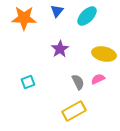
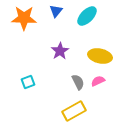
blue triangle: moved 1 px left
purple star: moved 2 px down
yellow ellipse: moved 4 px left, 2 px down
pink semicircle: moved 2 px down
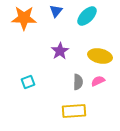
gray semicircle: rotated 28 degrees clockwise
yellow rectangle: rotated 25 degrees clockwise
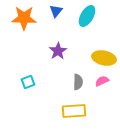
cyan ellipse: rotated 15 degrees counterclockwise
purple star: moved 2 px left
yellow ellipse: moved 4 px right, 2 px down
pink semicircle: moved 4 px right
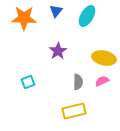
yellow rectangle: rotated 10 degrees counterclockwise
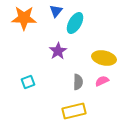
cyan ellipse: moved 12 px left, 7 px down
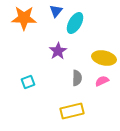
gray semicircle: moved 1 px left, 4 px up
yellow rectangle: moved 2 px left
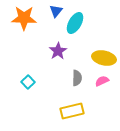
cyan square: rotated 24 degrees counterclockwise
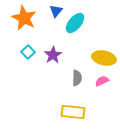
orange star: rotated 25 degrees clockwise
cyan ellipse: rotated 10 degrees clockwise
purple star: moved 5 px left, 4 px down
cyan square: moved 30 px up
yellow rectangle: moved 1 px right, 1 px down; rotated 20 degrees clockwise
